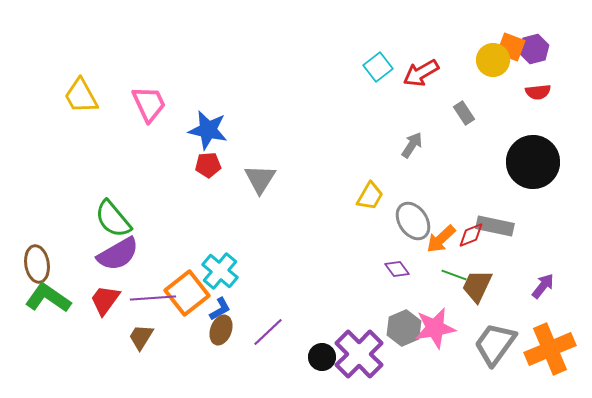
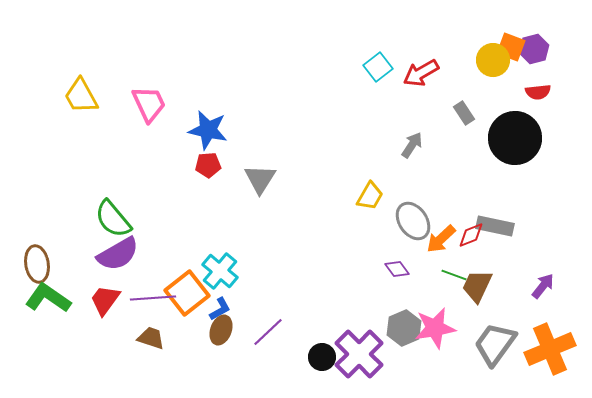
black circle at (533, 162): moved 18 px left, 24 px up
brown trapezoid at (141, 337): moved 10 px right, 1 px down; rotated 76 degrees clockwise
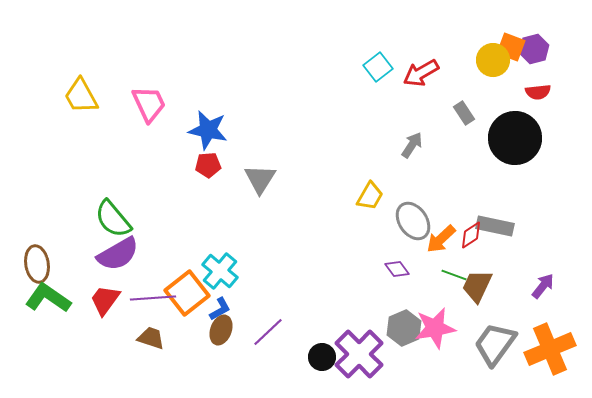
red diamond at (471, 235): rotated 12 degrees counterclockwise
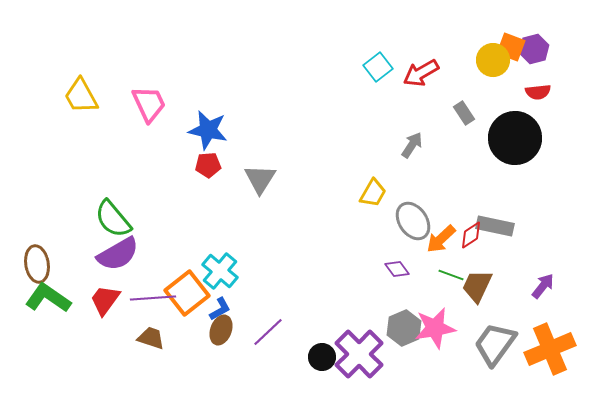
yellow trapezoid at (370, 196): moved 3 px right, 3 px up
green line at (454, 275): moved 3 px left
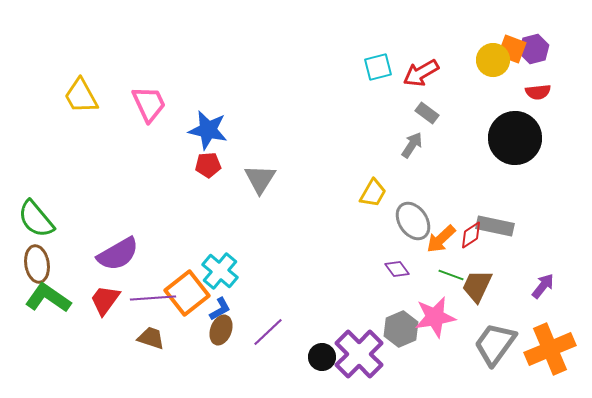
orange square at (511, 47): moved 1 px right, 2 px down
cyan square at (378, 67): rotated 24 degrees clockwise
gray rectangle at (464, 113): moved 37 px left; rotated 20 degrees counterclockwise
green semicircle at (113, 219): moved 77 px left
gray hexagon at (404, 328): moved 3 px left, 1 px down
pink star at (435, 328): moved 11 px up
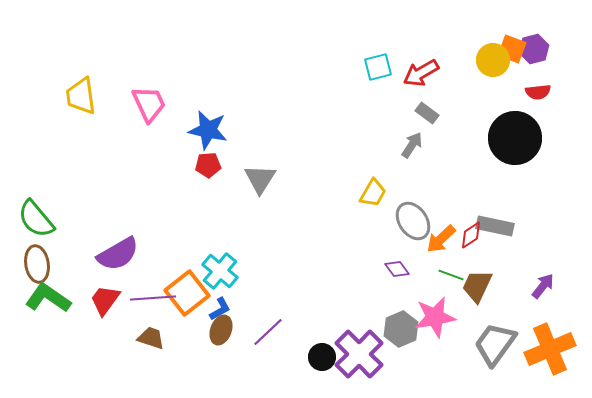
yellow trapezoid at (81, 96): rotated 21 degrees clockwise
